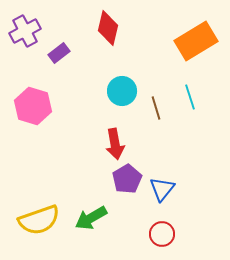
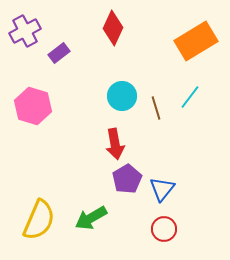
red diamond: moved 5 px right; rotated 12 degrees clockwise
cyan circle: moved 5 px down
cyan line: rotated 55 degrees clockwise
yellow semicircle: rotated 48 degrees counterclockwise
red circle: moved 2 px right, 5 px up
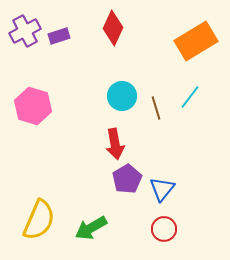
purple rectangle: moved 17 px up; rotated 20 degrees clockwise
green arrow: moved 10 px down
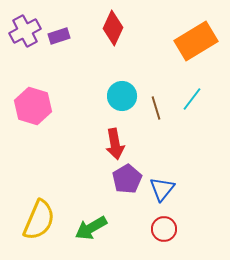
cyan line: moved 2 px right, 2 px down
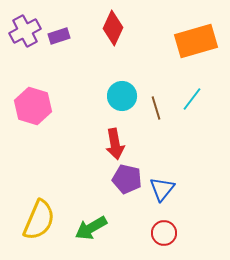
orange rectangle: rotated 15 degrees clockwise
purple pentagon: rotated 28 degrees counterclockwise
red circle: moved 4 px down
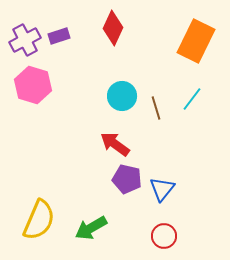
purple cross: moved 9 px down
orange rectangle: rotated 48 degrees counterclockwise
pink hexagon: moved 21 px up
red arrow: rotated 136 degrees clockwise
red circle: moved 3 px down
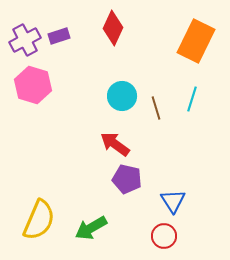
cyan line: rotated 20 degrees counterclockwise
blue triangle: moved 11 px right, 12 px down; rotated 12 degrees counterclockwise
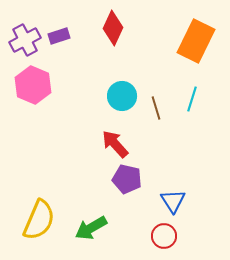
pink hexagon: rotated 6 degrees clockwise
red arrow: rotated 12 degrees clockwise
